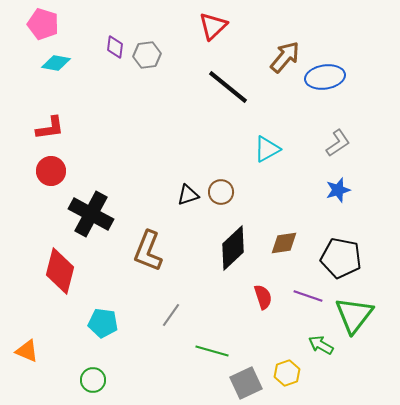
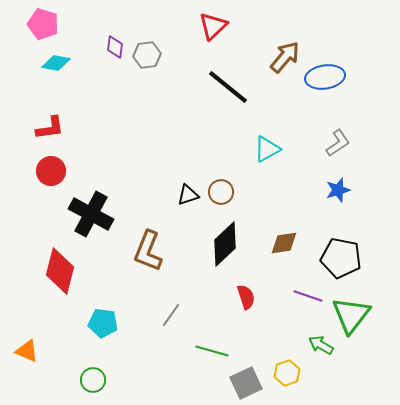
black diamond: moved 8 px left, 4 px up
red semicircle: moved 17 px left
green triangle: moved 3 px left
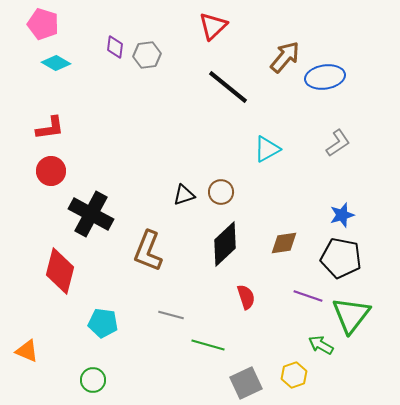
cyan diamond: rotated 20 degrees clockwise
blue star: moved 4 px right, 25 px down
black triangle: moved 4 px left
gray line: rotated 70 degrees clockwise
green line: moved 4 px left, 6 px up
yellow hexagon: moved 7 px right, 2 px down
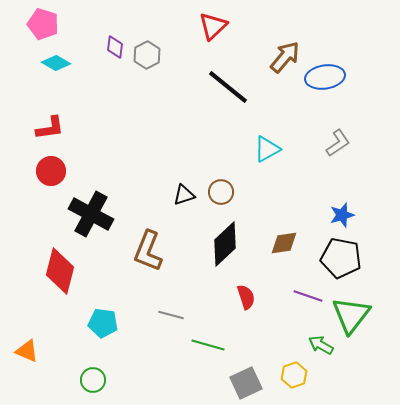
gray hexagon: rotated 20 degrees counterclockwise
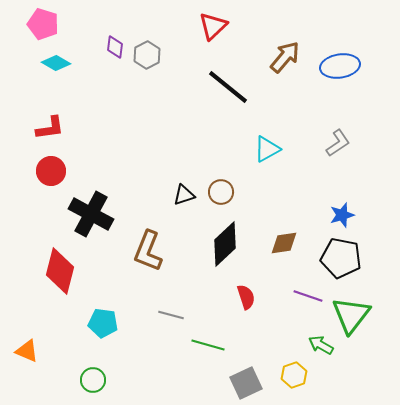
blue ellipse: moved 15 px right, 11 px up
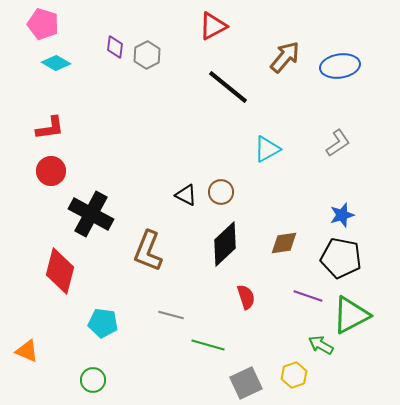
red triangle: rotated 16 degrees clockwise
black triangle: moved 2 px right; rotated 45 degrees clockwise
green triangle: rotated 24 degrees clockwise
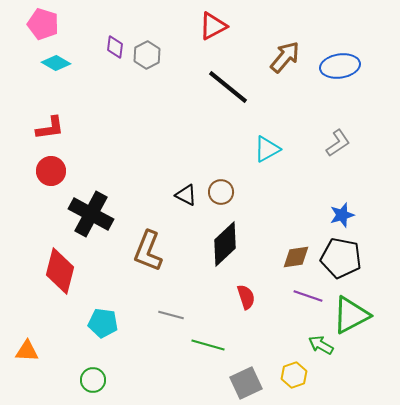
brown diamond: moved 12 px right, 14 px down
orange triangle: rotated 20 degrees counterclockwise
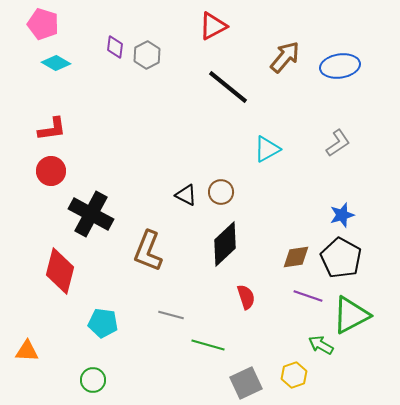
red L-shape: moved 2 px right, 1 px down
black pentagon: rotated 18 degrees clockwise
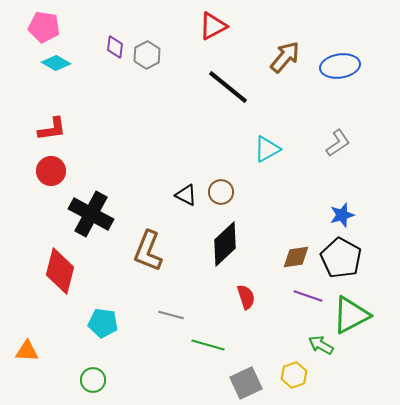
pink pentagon: moved 1 px right, 3 px down; rotated 8 degrees counterclockwise
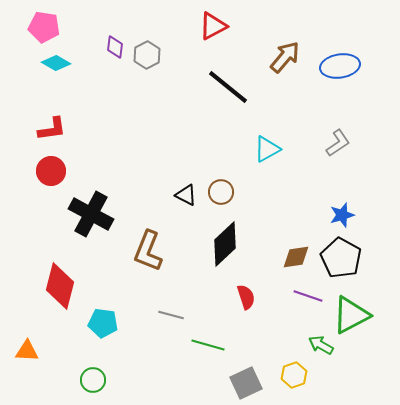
red diamond: moved 15 px down
